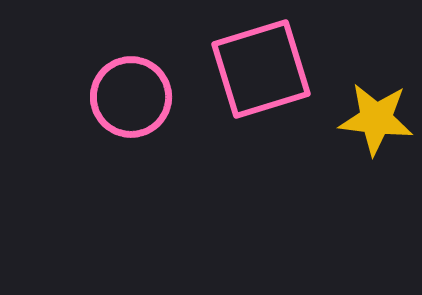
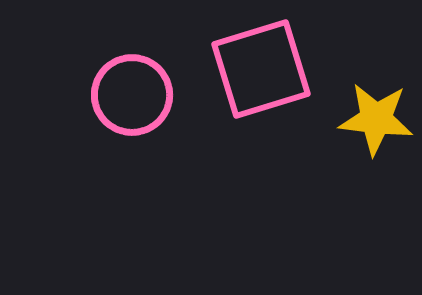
pink circle: moved 1 px right, 2 px up
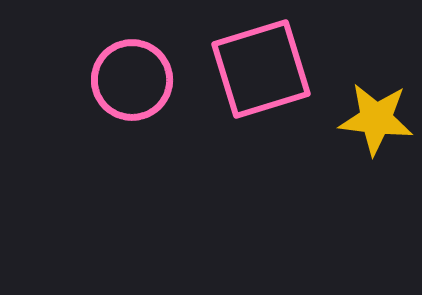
pink circle: moved 15 px up
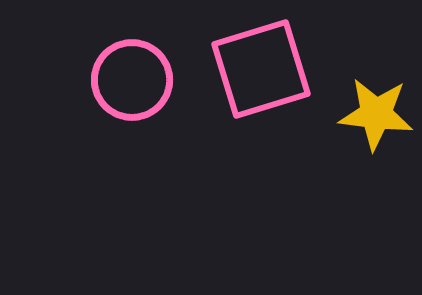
yellow star: moved 5 px up
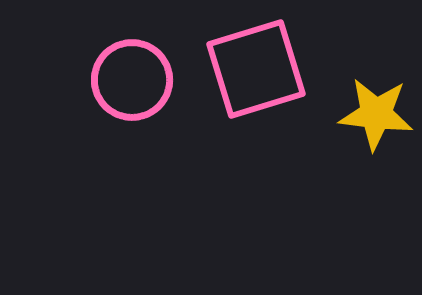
pink square: moved 5 px left
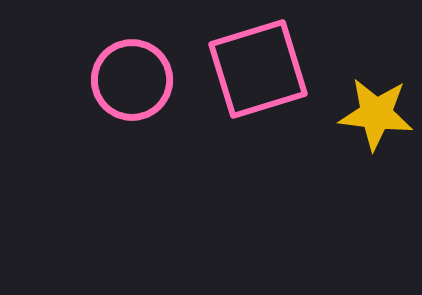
pink square: moved 2 px right
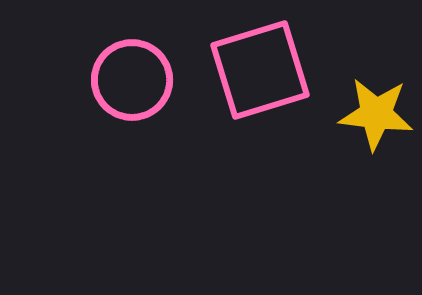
pink square: moved 2 px right, 1 px down
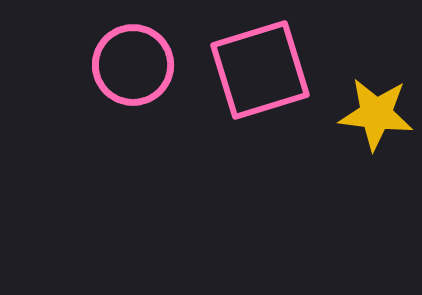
pink circle: moved 1 px right, 15 px up
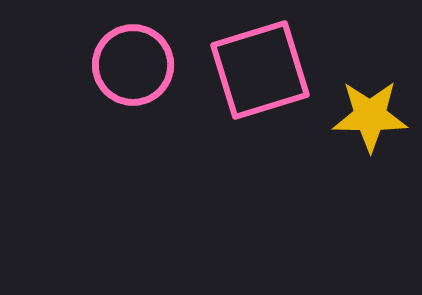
yellow star: moved 6 px left, 2 px down; rotated 6 degrees counterclockwise
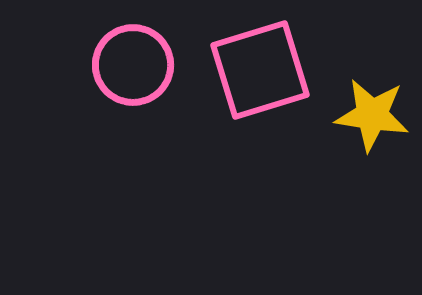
yellow star: moved 2 px right, 1 px up; rotated 8 degrees clockwise
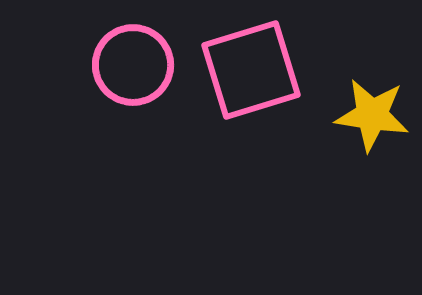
pink square: moved 9 px left
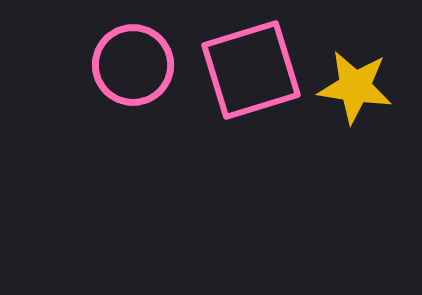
yellow star: moved 17 px left, 28 px up
